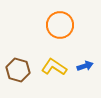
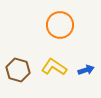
blue arrow: moved 1 px right, 4 px down
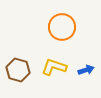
orange circle: moved 2 px right, 2 px down
yellow L-shape: rotated 15 degrees counterclockwise
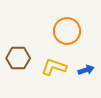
orange circle: moved 5 px right, 4 px down
brown hexagon: moved 12 px up; rotated 15 degrees counterclockwise
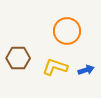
yellow L-shape: moved 1 px right
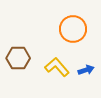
orange circle: moved 6 px right, 2 px up
yellow L-shape: moved 2 px right; rotated 30 degrees clockwise
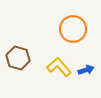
brown hexagon: rotated 15 degrees clockwise
yellow L-shape: moved 2 px right
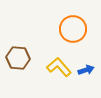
brown hexagon: rotated 10 degrees counterclockwise
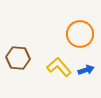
orange circle: moved 7 px right, 5 px down
